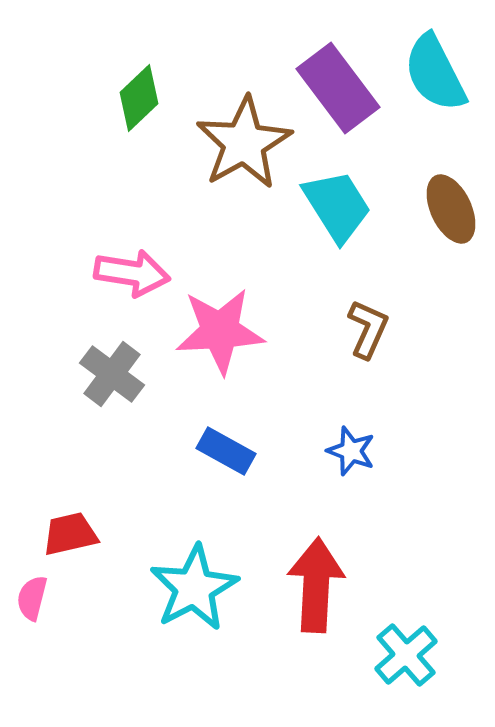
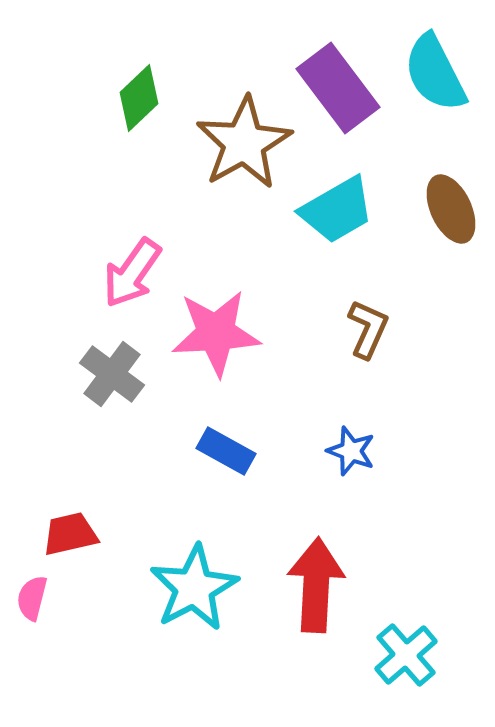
cyan trapezoid: moved 4 px down; rotated 92 degrees clockwise
pink arrow: rotated 116 degrees clockwise
pink star: moved 4 px left, 2 px down
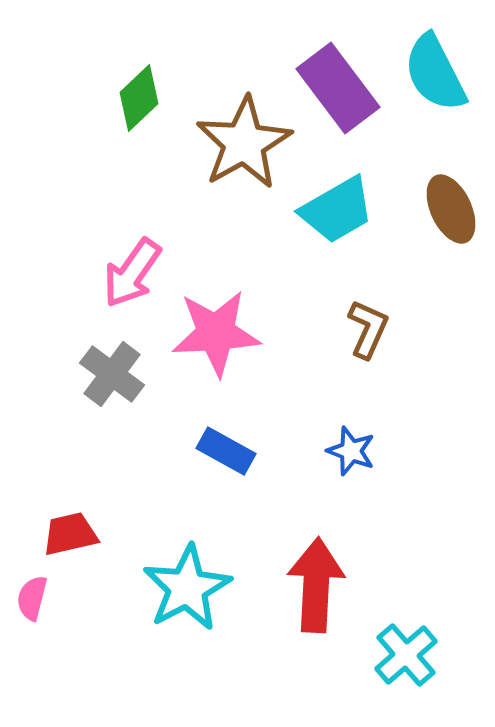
cyan star: moved 7 px left
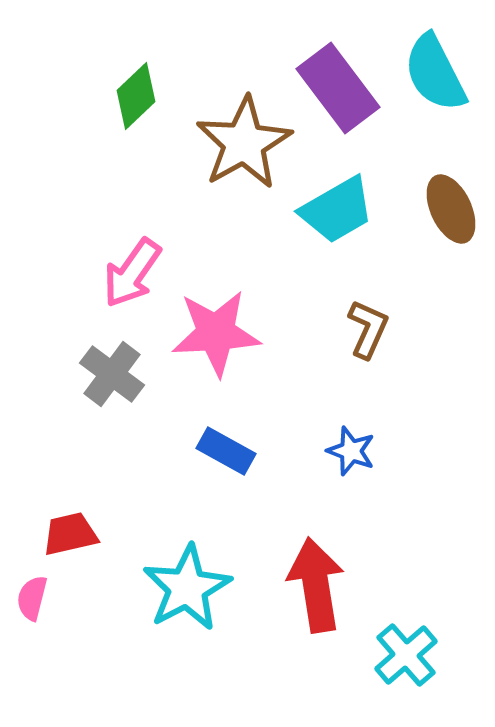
green diamond: moved 3 px left, 2 px up
red arrow: rotated 12 degrees counterclockwise
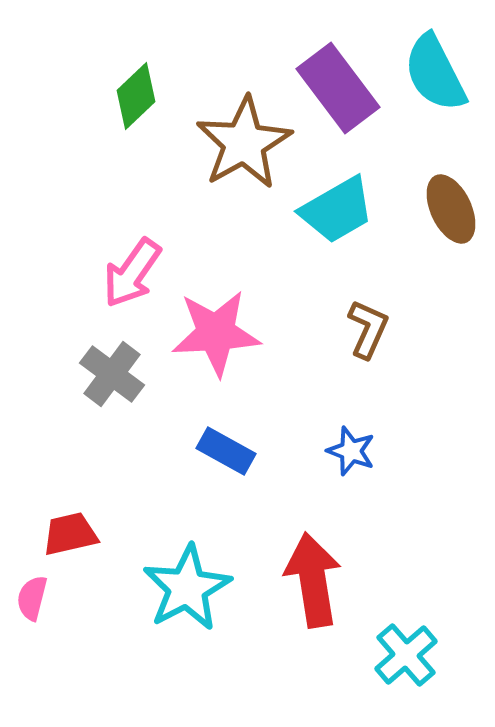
red arrow: moved 3 px left, 5 px up
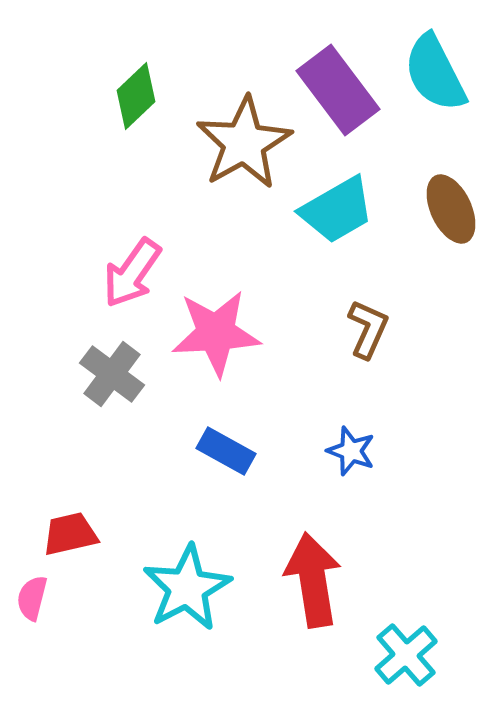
purple rectangle: moved 2 px down
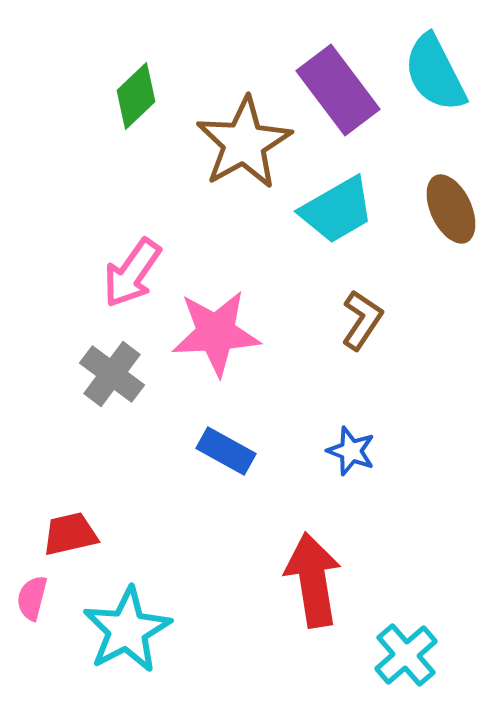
brown L-shape: moved 6 px left, 9 px up; rotated 10 degrees clockwise
cyan star: moved 60 px left, 42 px down
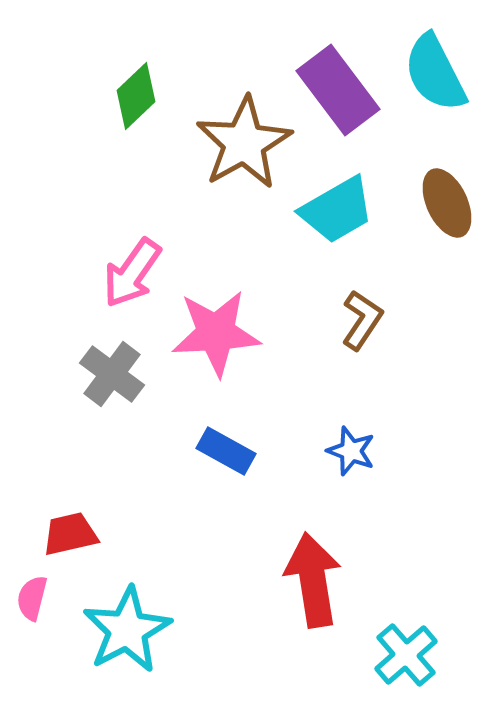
brown ellipse: moved 4 px left, 6 px up
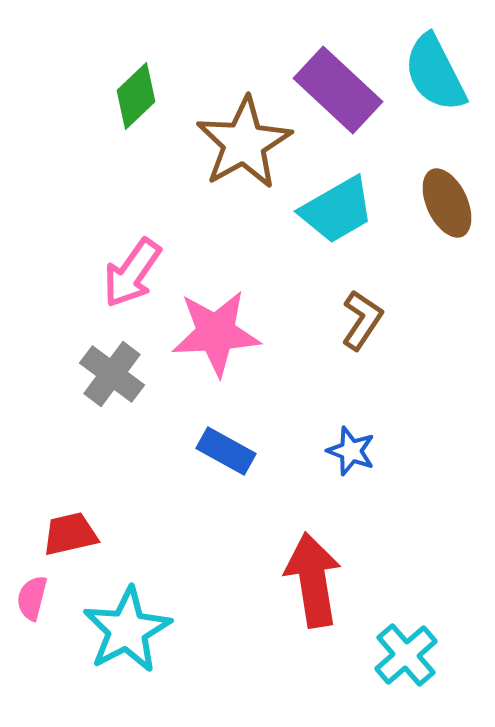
purple rectangle: rotated 10 degrees counterclockwise
